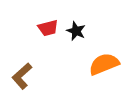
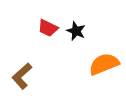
red trapezoid: rotated 40 degrees clockwise
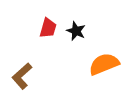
red trapezoid: rotated 100 degrees counterclockwise
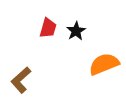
black star: rotated 18 degrees clockwise
brown L-shape: moved 1 px left, 4 px down
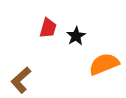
black star: moved 5 px down
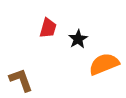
black star: moved 2 px right, 3 px down
brown L-shape: rotated 112 degrees clockwise
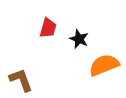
black star: moved 1 px right; rotated 18 degrees counterclockwise
orange semicircle: moved 1 px down
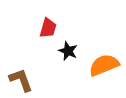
black star: moved 11 px left, 12 px down
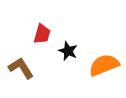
red trapezoid: moved 6 px left, 6 px down
brown L-shape: moved 12 px up; rotated 12 degrees counterclockwise
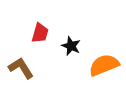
red trapezoid: moved 2 px left, 1 px up
black star: moved 3 px right, 5 px up
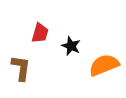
brown L-shape: rotated 40 degrees clockwise
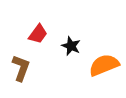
red trapezoid: moved 2 px left, 1 px down; rotated 20 degrees clockwise
brown L-shape: rotated 12 degrees clockwise
